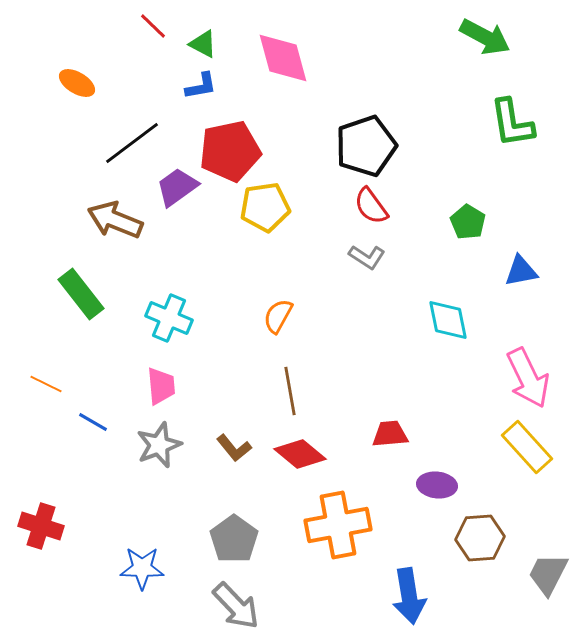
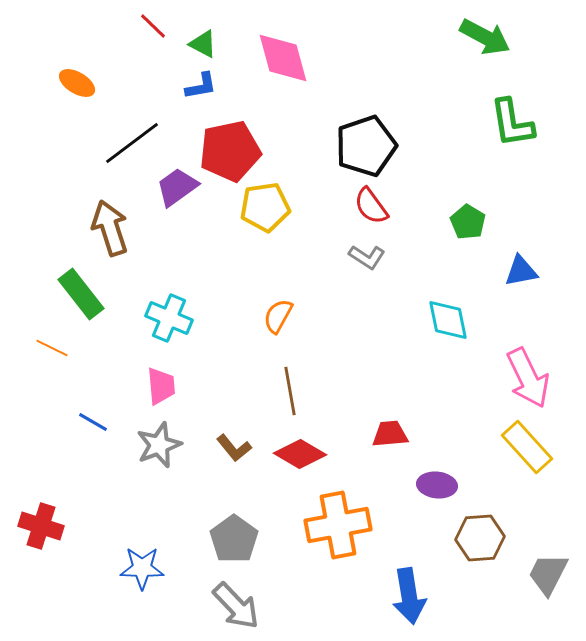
brown arrow: moved 5 px left, 8 px down; rotated 50 degrees clockwise
orange line: moved 6 px right, 36 px up
red diamond: rotated 9 degrees counterclockwise
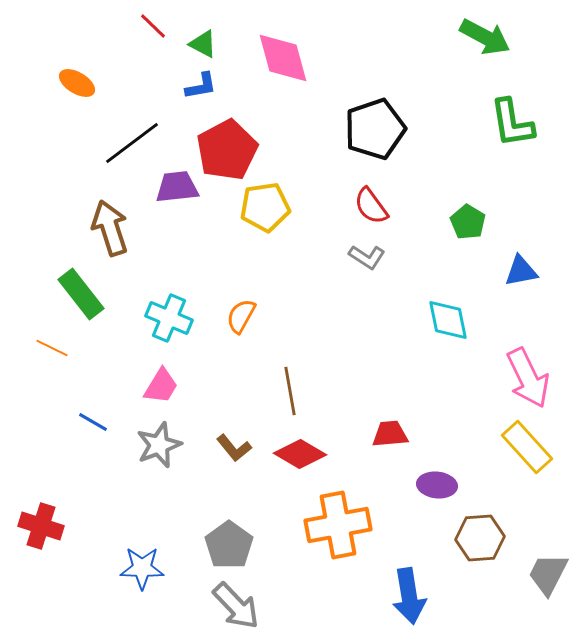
black pentagon: moved 9 px right, 17 px up
red pentagon: moved 3 px left, 1 px up; rotated 16 degrees counterclockwise
purple trapezoid: rotated 30 degrees clockwise
orange semicircle: moved 37 px left
pink trapezoid: rotated 36 degrees clockwise
gray pentagon: moved 5 px left, 6 px down
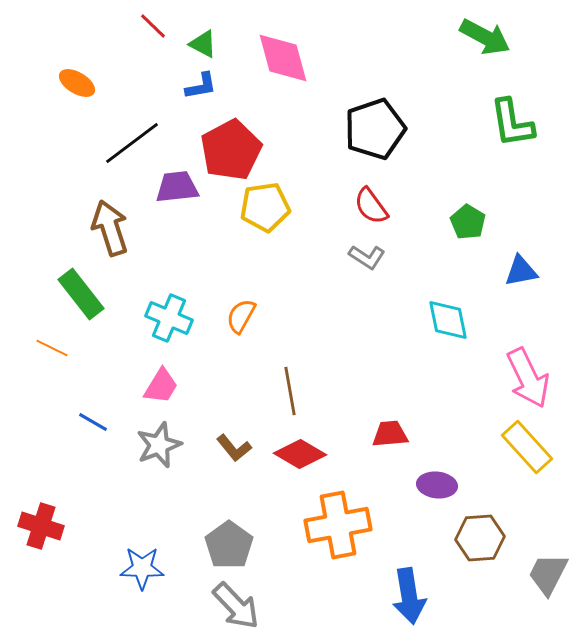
red pentagon: moved 4 px right
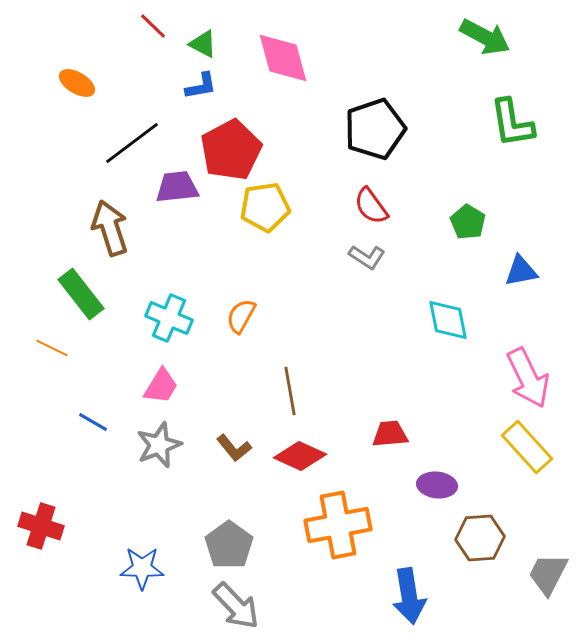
red diamond: moved 2 px down; rotated 6 degrees counterclockwise
